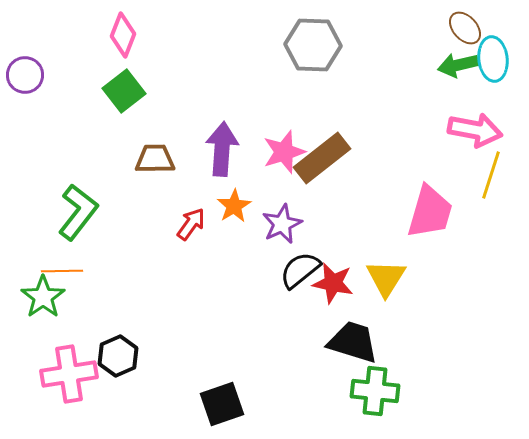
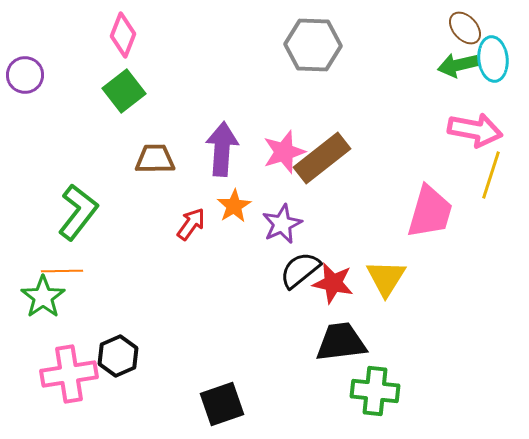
black trapezoid: moved 12 px left; rotated 24 degrees counterclockwise
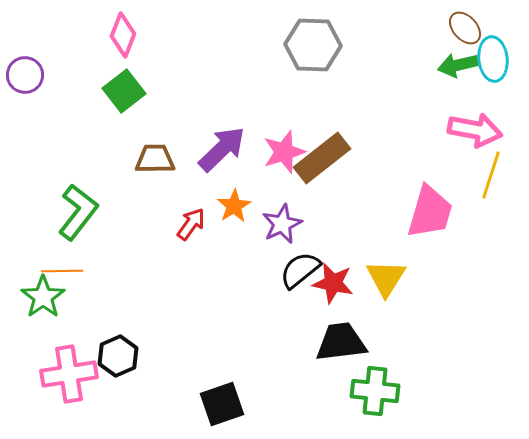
purple arrow: rotated 42 degrees clockwise
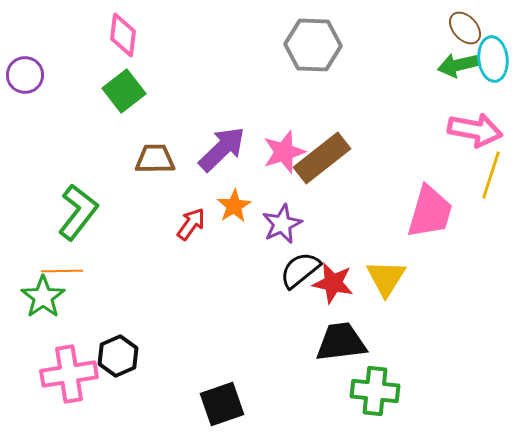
pink diamond: rotated 15 degrees counterclockwise
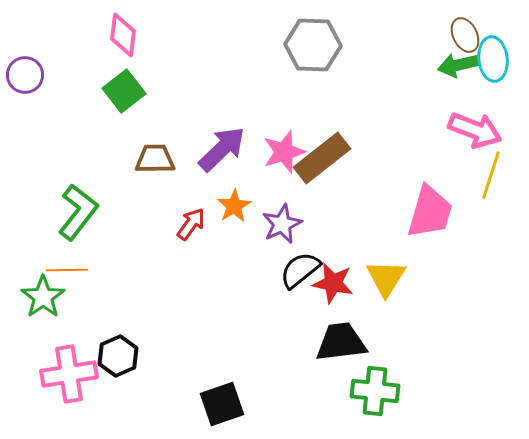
brown ellipse: moved 7 px down; rotated 16 degrees clockwise
pink arrow: rotated 10 degrees clockwise
orange line: moved 5 px right, 1 px up
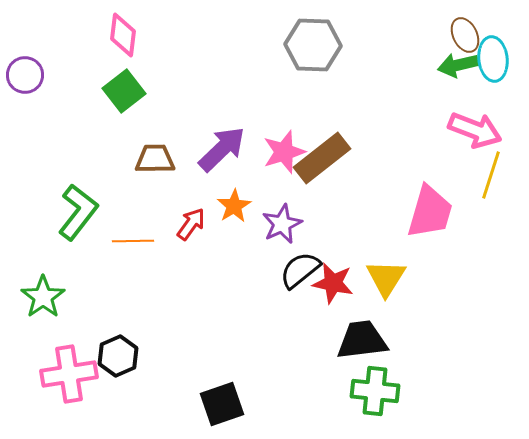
orange line: moved 66 px right, 29 px up
black trapezoid: moved 21 px right, 2 px up
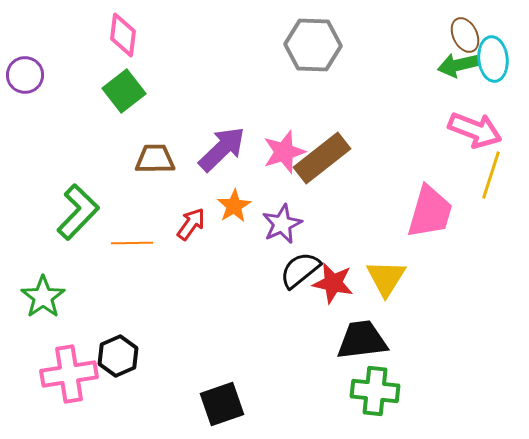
green L-shape: rotated 6 degrees clockwise
orange line: moved 1 px left, 2 px down
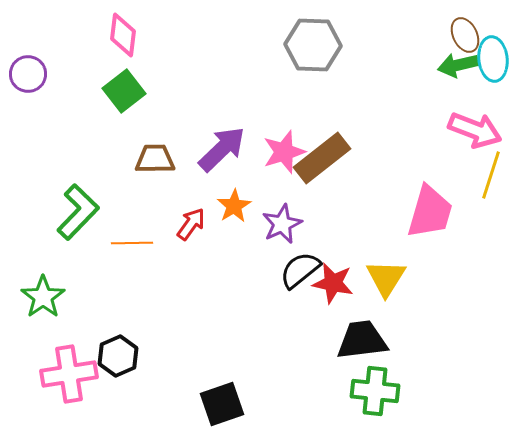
purple circle: moved 3 px right, 1 px up
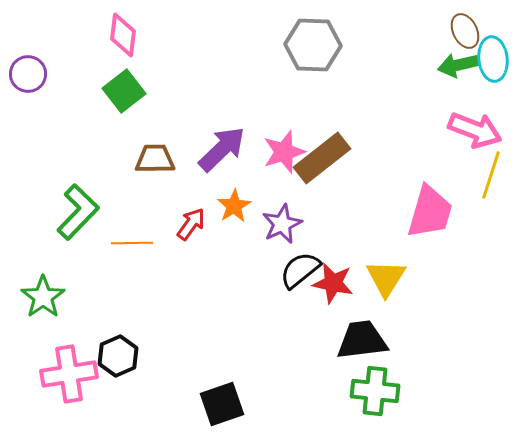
brown ellipse: moved 4 px up
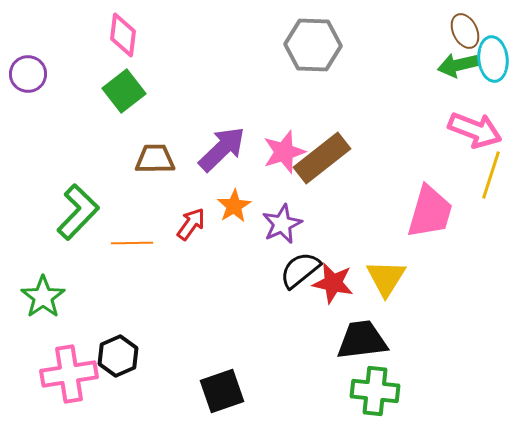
black square: moved 13 px up
